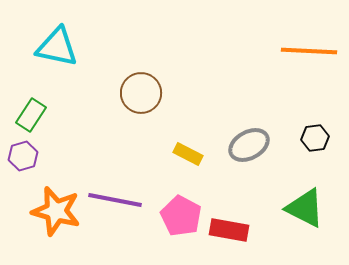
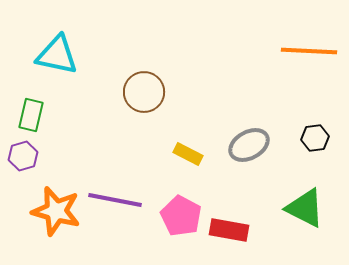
cyan triangle: moved 8 px down
brown circle: moved 3 px right, 1 px up
green rectangle: rotated 20 degrees counterclockwise
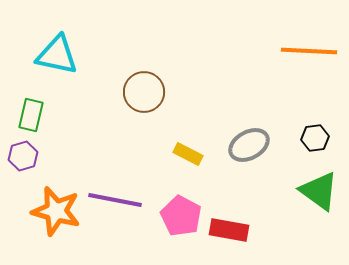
green triangle: moved 14 px right, 17 px up; rotated 9 degrees clockwise
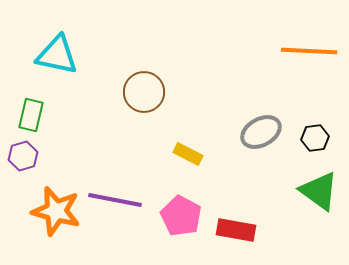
gray ellipse: moved 12 px right, 13 px up
red rectangle: moved 7 px right
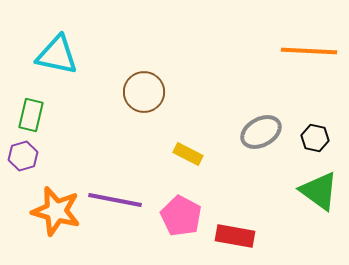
black hexagon: rotated 20 degrees clockwise
red rectangle: moved 1 px left, 6 px down
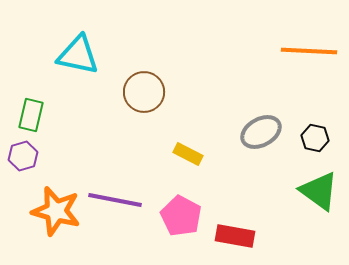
cyan triangle: moved 21 px right
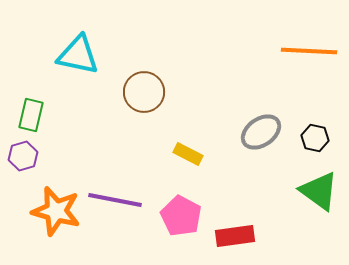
gray ellipse: rotated 6 degrees counterclockwise
red rectangle: rotated 18 degrees counterclockwise
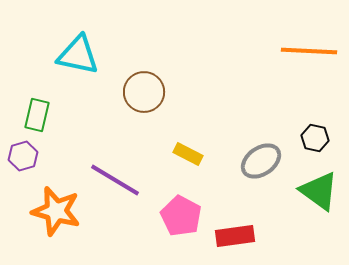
green rectangle: moved 6 px right
gray ellipse: moved 29 px down
purple line: moved 20 px up; rotated 20 degrees clockwise
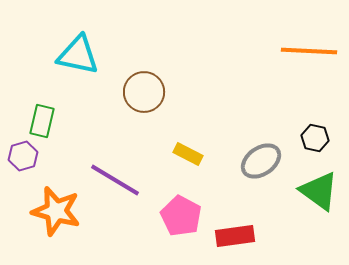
green rectangle: moved 5 px right, 6 px down
